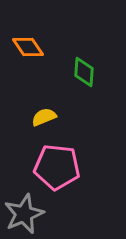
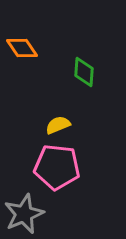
orange diamond: moved 6 px left, 1 px down
yellow semicircle: moved 14 px right, 8 px down
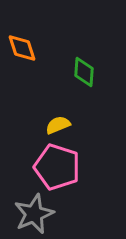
orange diamond: rotated 16 degrees clockwise
pink pentagon: rotated 12 degrees clockwise
gray star: moved 10 px right
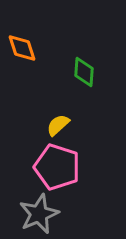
yellow semicircle: rotated 20 degrees counterclockwise
gray star: moved 5 px right
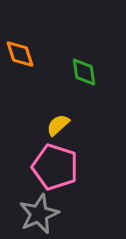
orange diamond: moved 2 px left, 6 px down
green diamond: rotated 12 degrees counterclockwise
pink pentagon: moved 2 px left
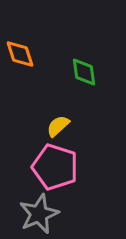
yellow semicircle: moved 1 px down
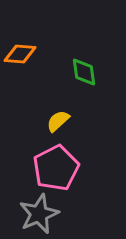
orange diamond: rotated 68 degrees counterclockwise
yellow semicircle: moved 5 px up
pink pentagon: moved 1 px right, 1 px down; rotated 27 degrees clockwise
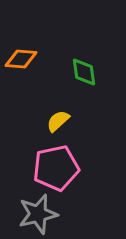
orange diamond: moved 1 px right, 5 px down
pink pentagon: rotated 15 degrees clockwise
gray star: moved 1 px left; rotated 9 degrees clockwise
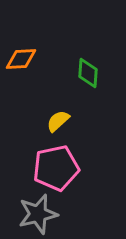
orange diamond: rotated 8 degrees counterclockwise
green diamond: moved 4 px right, 1 px down; rotated 12 degrees clockwise
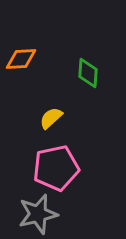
yellow semicircle: moved 7 px left, 3 px up
